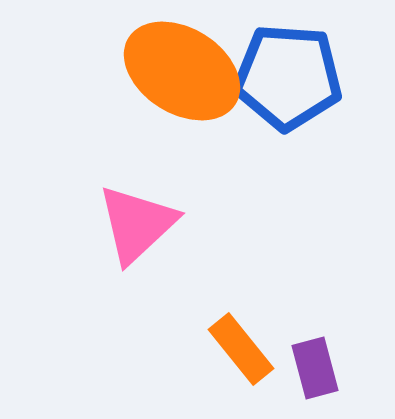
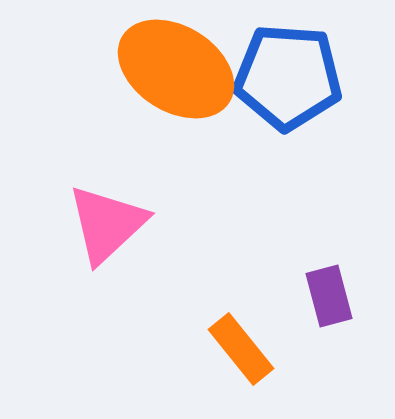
orange ellipse: moved 6 px left, 2 px up
pink triangle: moved 30 px left
purple rectangle: moved 14 px right, 72 px up
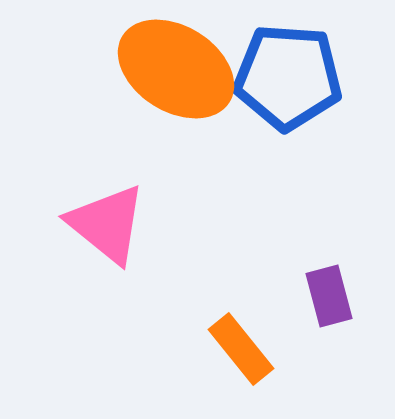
pink triangle: rotated 38 degrees counterclockwise
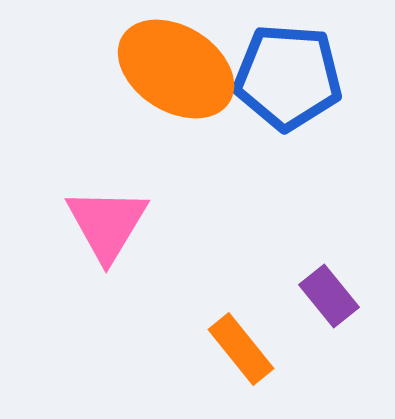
pink triangle: rotated 22 degrees clockwise
purple rectangle: rotated 24 degrees counterclockwise
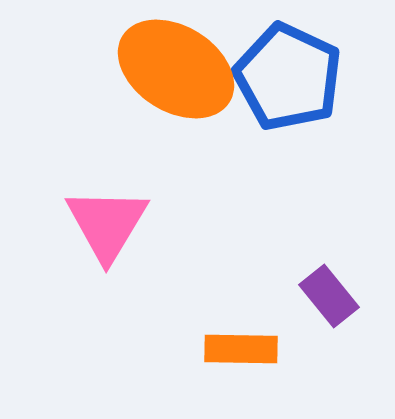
blue pentagon: rotated 21 degrees clockwise
orange rectangle: rotated 50 degrees counterclockwise
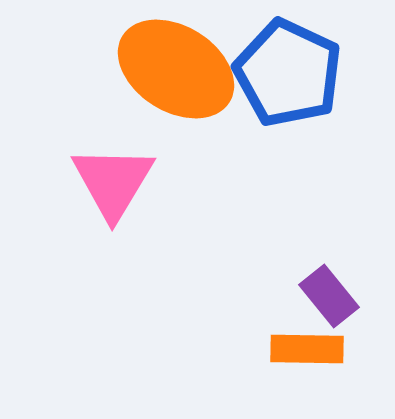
blue pentagon: moved 4 px up
pink triangle: moved 6 px right, 42 px up
orange rectangle: moved 66 px right
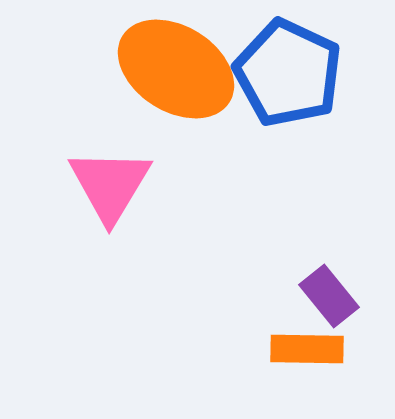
pink triangle: moved 3 px left, 3 px down
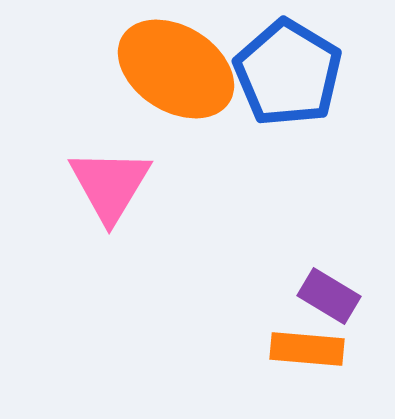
blue pentagon: rotated 6 degrees clockwise
purple rectangle: rotated 20 degrees counterclockwise
orange rectangle: rotated 4 degrees clockwise
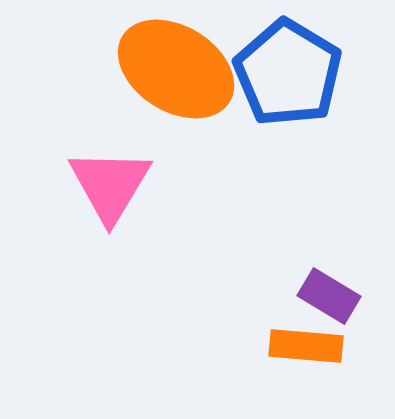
orange rectangle: moved 1 px left, 3 px up
